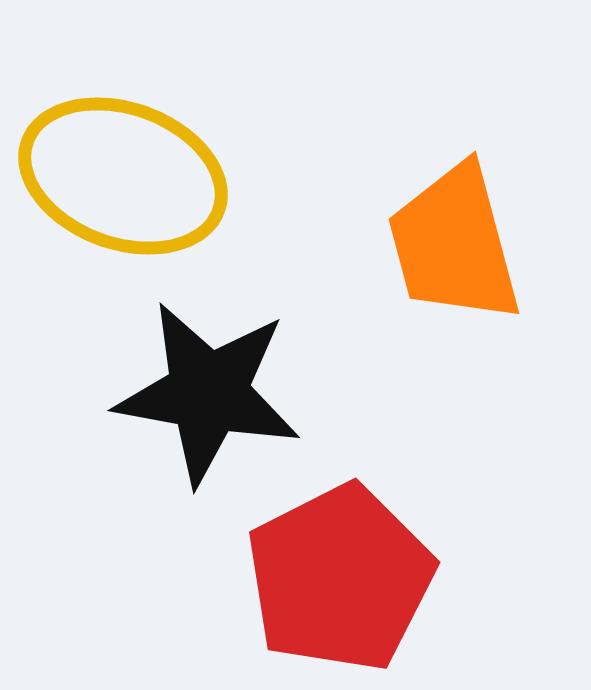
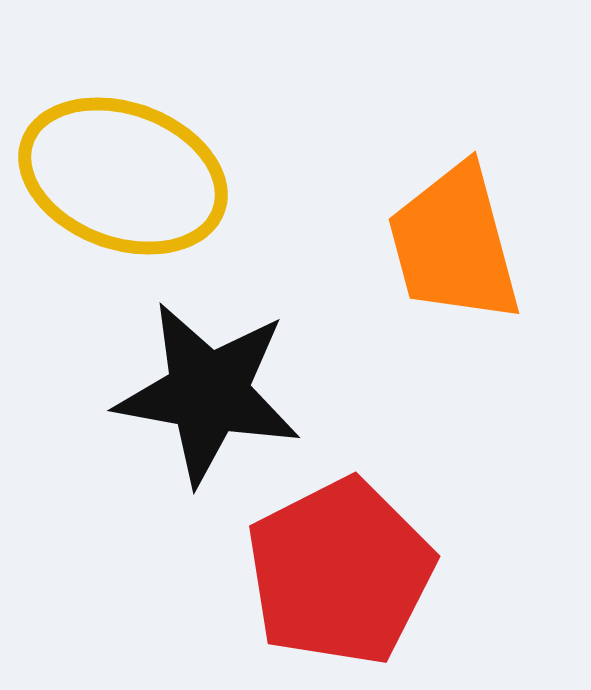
red pentagon: moved 6 px up
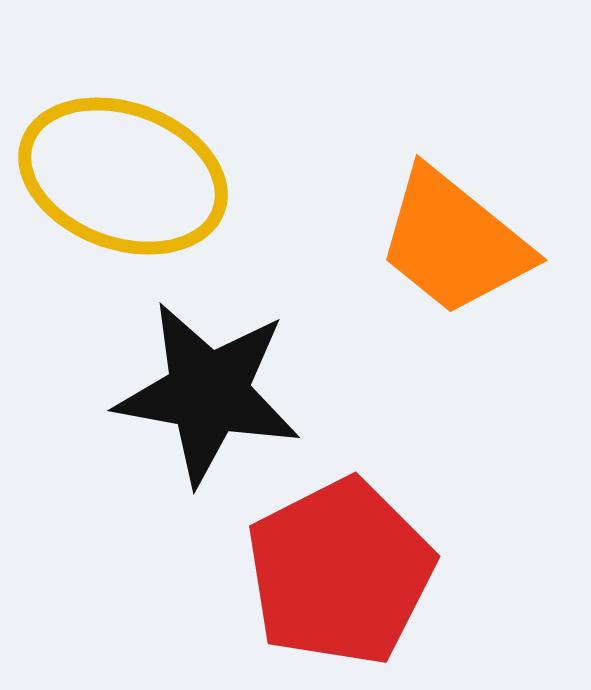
orange trapezoid: moved 2 px up; rotated 36 degrees counterclockwise
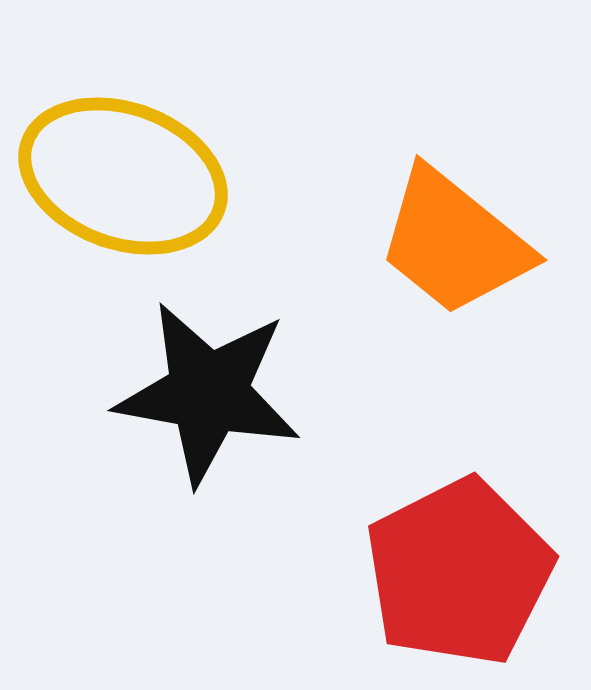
red pentagon: moved 119 px right
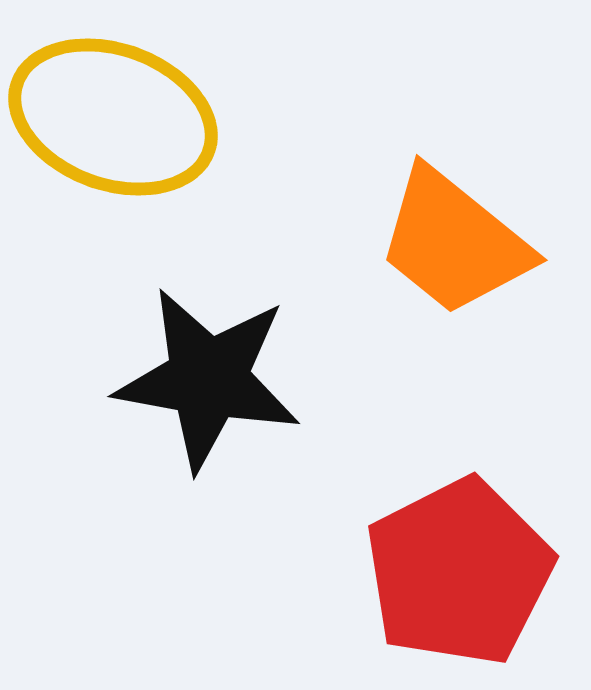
yellow ellipse: moved 10 px left, 59 px up
black star: moved 14 px up
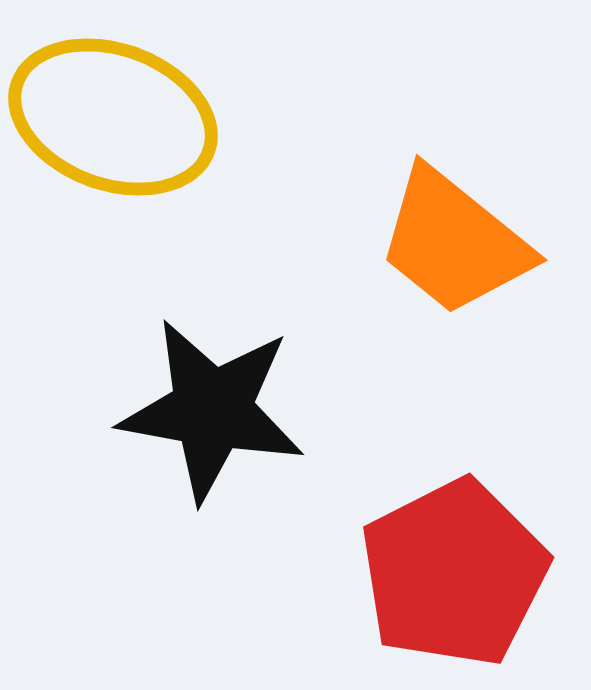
black star: moved 4 px right, 31 px down
red pentagon: moved 5 px left, 1 px down
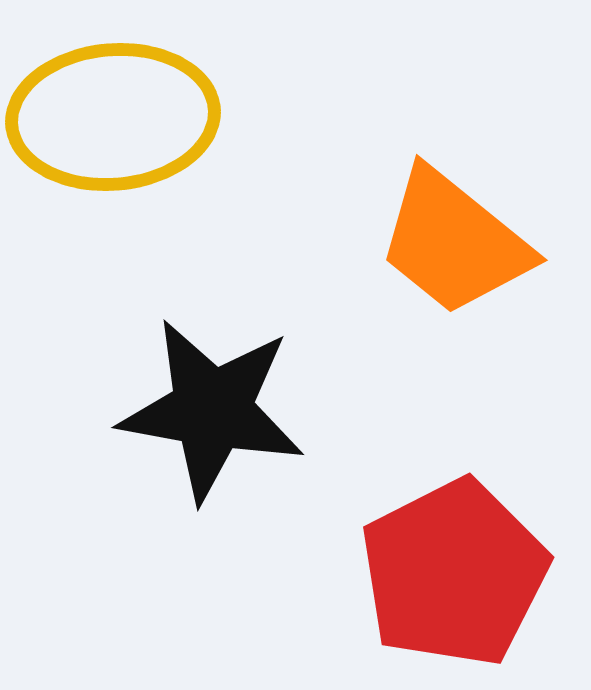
yellow ellipse: rotated 25 degrees counterclockwise
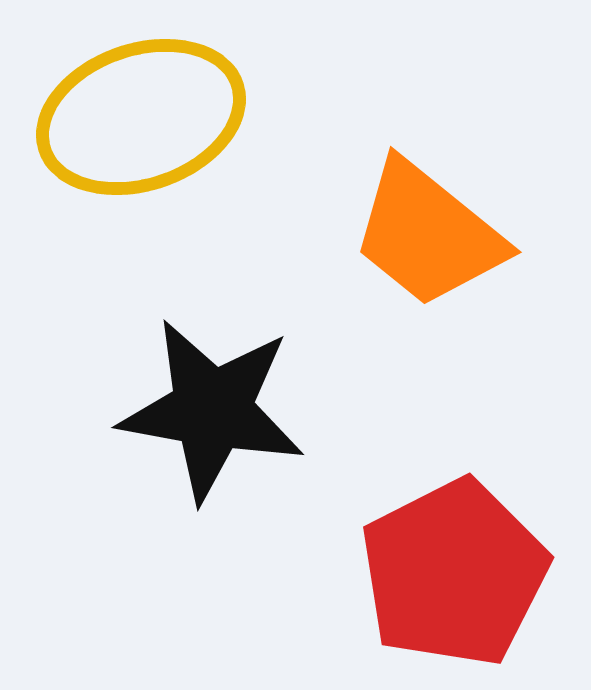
yellow ellipse: moved 28 px right; rotated 14 degrees counterclockwise
orange trapezoid: moved 26 px left, 8 px up
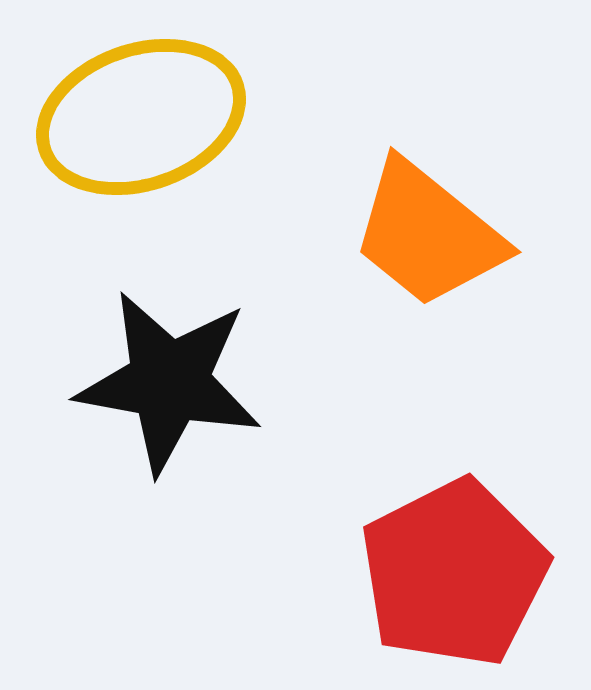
black star: moved 43 px left, 28 px up
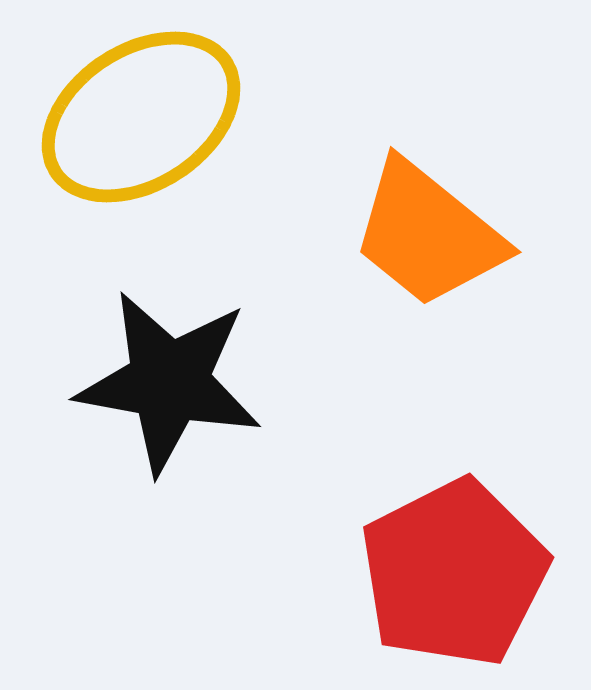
yellow ellipse: rotated 14 degrees counterclockwise
